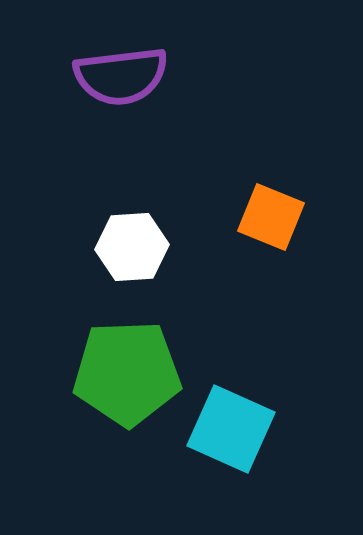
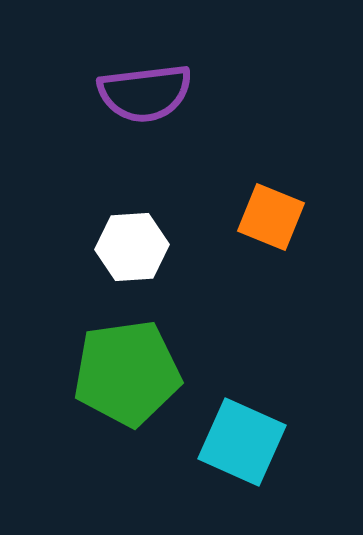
purple semicircle: moved 24 px right, 17 px down
green pentagon: rotated 6 degrees counterclockwise
cyan square: moved 11 px right, 13 px down
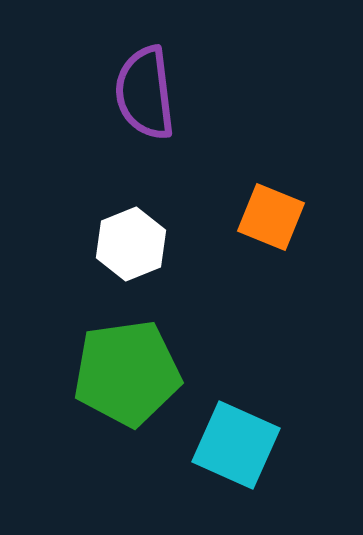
purple semicircle: rotated 90 degrees clockwise
white hexagon: moved 1 px left, 3 px up; rotated 18 degrees counterclockwise
cyan square: moved 6 px left, 3 px down
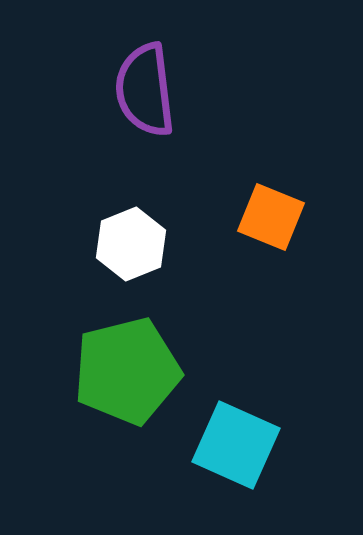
purple semicircle: moved 3 px up
green pentagon: moved 2 px up; rotated 6 degrees counterclockwise
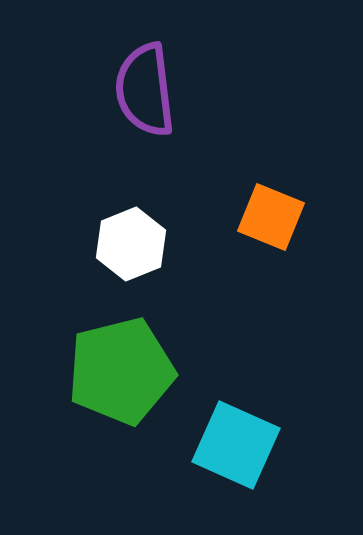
green pentagon: moved 6 px left
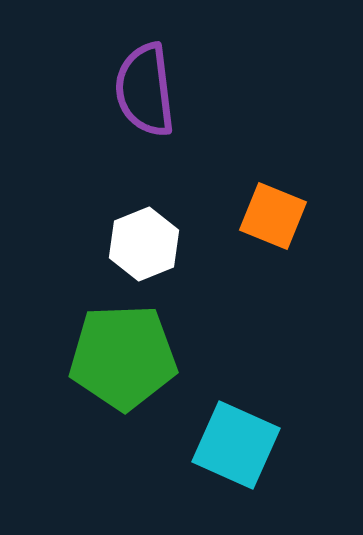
orange square: moved 2 px right, 1 px up
white hexagon: moved 13 px right
green pentagon: moved 2 px right, 14 px up; rotated 12 degrees clockwise
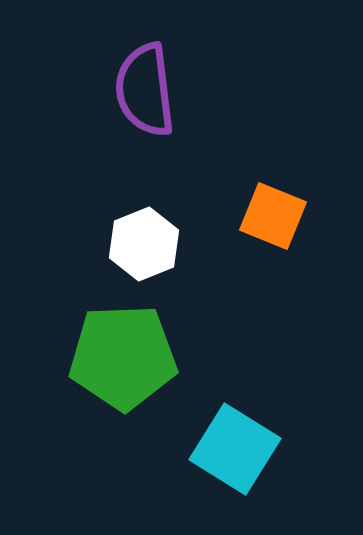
cyan square: moved 1 px left, 4 px down; rotated 8 degrees clockwise
